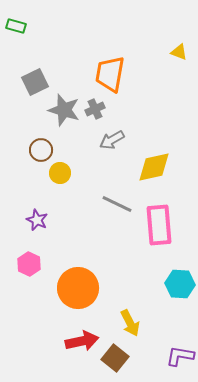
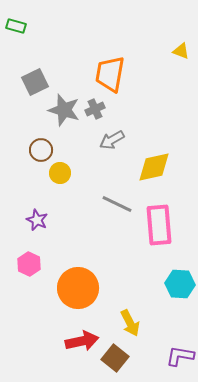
yellow triangle: moved 2 px right, 1 px up
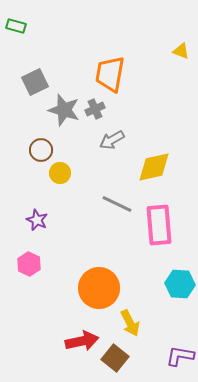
orange circle: moved 21 px right
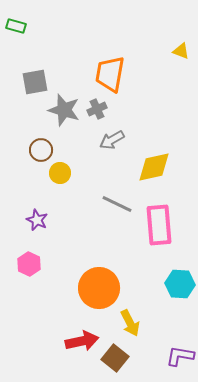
gray square: rotated 16 degrees clockwise
gray cross: moved 2 px right
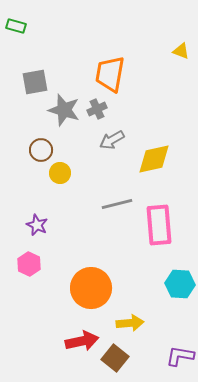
yellow diamond: moved 8 px up
gray line: rotated 40 degrees counterclockwise
purple star: moved 5 px down
orange circle: moved 8 px left
yellow arrow: rotated 68 degrees counterclockwise
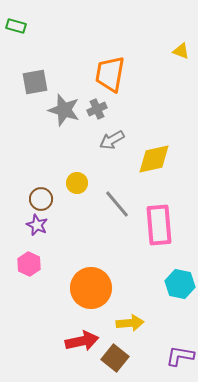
brown circle: moved 49 px down
yellow circle: moved 17 px right, 10 px down
gray line: rotated 64 degrees clockwise
cyan hexagon: rotated 8 degrees clockwise
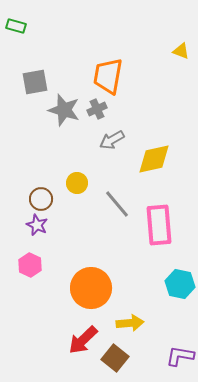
orange trapezoid: moved 2 px left, 2 px down
pink hexagon: moved 1 px right, 1 px down
red arrow: moved 1 px right, 1 px up; rotated 148 degrees clockwise
